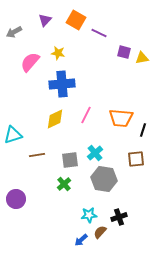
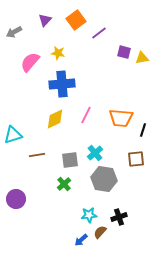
orange square: rotated 24 degrees clockwise
purple line: rotated 63 degrees counterclockwise
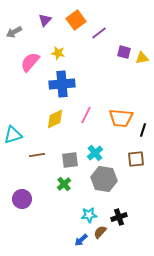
purple circle: moved 6 px right
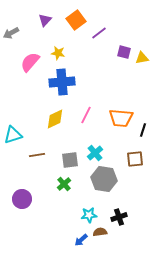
gray arrow: moved 3 px left, 1 px down
blue cross: moved 2 px up
brown square: moved 1 px left
brown semicircle: rotated 40 degrees clockwise
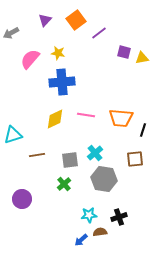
pink semicircle: moved 3 px up
pink line: rotated 72 degrees clockwise
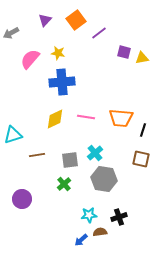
pink line: moved 2 px down
brown square: moved 6 px right; rotated 18 degrees clockwise
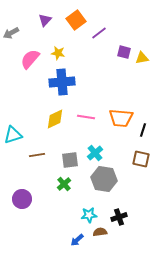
blue arrow: moved 4 px left
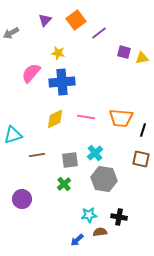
pink semicircle: moved 1 px right, 14 px down
black cross: rotated 28 degrees clockwise
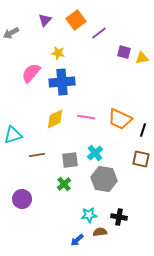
orange trapezoid: moved 1 px left, 1 px down; rotated 20 degrees clockwise
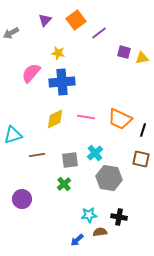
gray hexagon: moved 5 px right, 1 px up
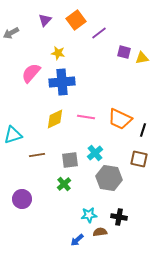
brown square: moved 2 px left
